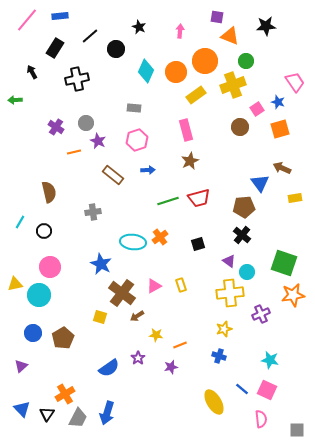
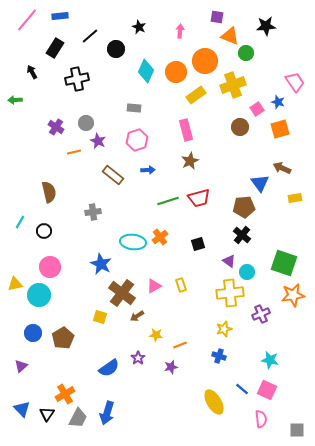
green circle at (246, 61): moved 8 px up
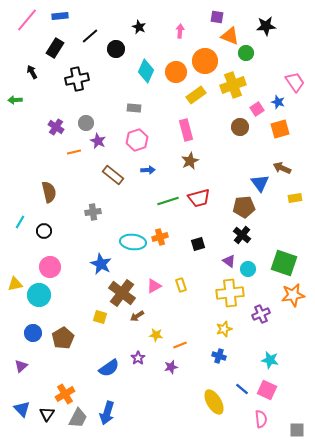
orange cross at (160, 237): rotated 21 degrees clockwise
cyan circle at (247, 272): moved 1 px right, 3 px up
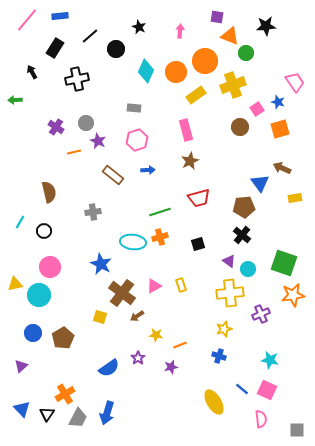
green line at (168, 201): moved 8 px left, 11 px down
